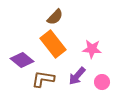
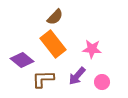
brown L-shape: rotated 10 degrees counterclockwise
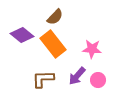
purple diamond: moved 25 px up
pink circle: moved 4 px left, 2 px up
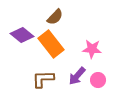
orange rectangle: moved 2 px left
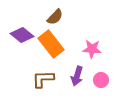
purple arrow: rotated 24 degrees counterclockwise
pink circle: moved 3 px right
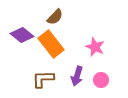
pink star: moved 3 px right, 2 px up; rotated 18 degrees clockwise
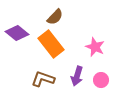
purple diamond: moved 5 px left, 2 px up
brown L-shape: rotated 20 degrees clockwise
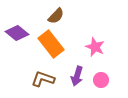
brown semicircle: moved 1 px right, 1 px up
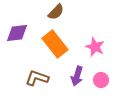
brown semicircle: moved 4 px up
purple diamond: rotated 45 degrees counterclockwise
orange rectangle: moved 4 px right
brown L-shape: moved 6 px left, 1 px up
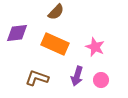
orange rectangle: rotated 28 degrees counterclockwise
